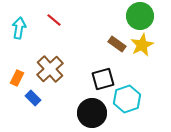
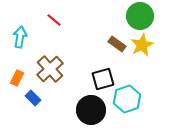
cyan arrow: moved 1 px right, 9 px down
black circle: moved 1 px left, 3 px up
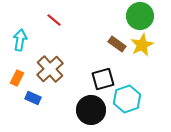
cyan arrow: moved 3 px down
blue rectangle: rotated 21 degrees counterclockwise
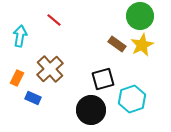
cyan arrow: moved 4 px up
cyan hexagon: moved 5 px right
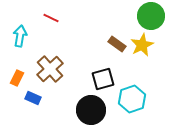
green circle: moved 11 px right
red line: moved 3 px left, 2 px up; rotated 14 degrees counterclockwise
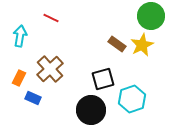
orange rectangle: moved 2 px right
